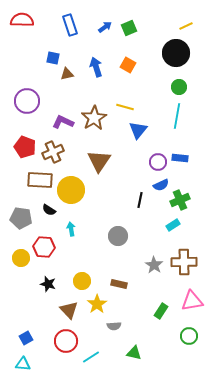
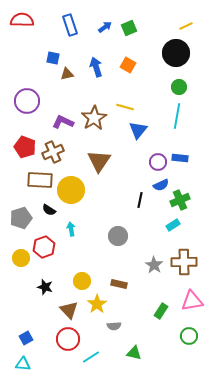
gray pentagon at (21, 218): rotated 25 degrees counterclockwise
red hexagon at (44, 247): rotated 25 degrees counterclockwise
black star at (48, 284): moved 3 px left, 3 px down
red circle at (66, 341): moved 2 px right, 2 px up
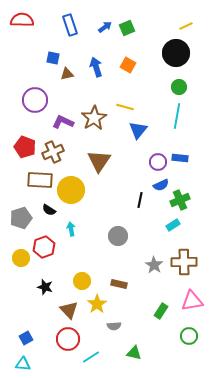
green square at (129, 28): moved 2 px left
purple circle at (27, 101): moved 8 px right, 1 px up
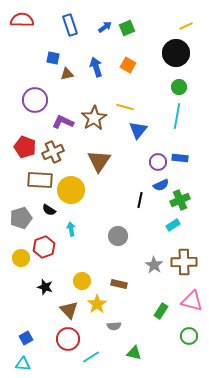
pink triangle at (192, 301): rotated 25 degrees clockwise
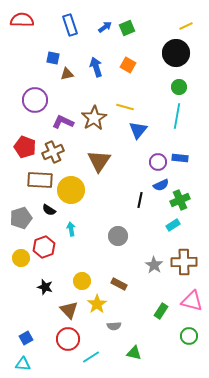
brown rectangle at (119, 284): rotated 14 degrees clockwise
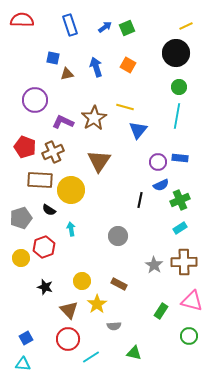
cyan rectangle at (173, 225): moved 7 px right, 3 px down
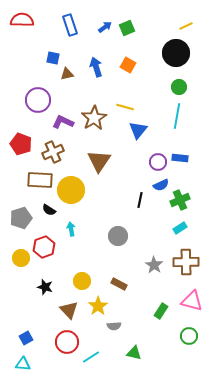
purple circle at (35, 100): moved 3 px right
red pentagon at (25, 147): moved 4 px left, 3 px up
brown cross at (184, 262): moved 2 px right
yellow star at (97, 304): moved 1 px right, 2 px down
red circle at (68, 339): moved 1 px left, 3 px down
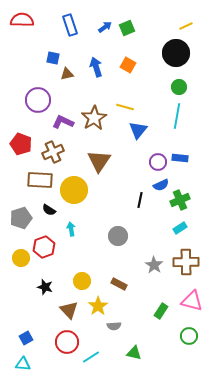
yellow circle at (71, 190): moved 3 px right
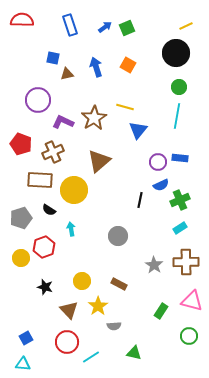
brown triangle at (99, 161): rotated 15 degrees clockwise
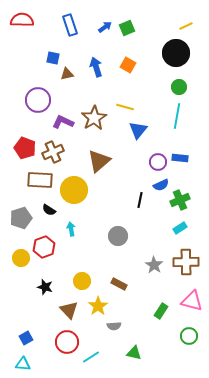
red pentagon at (21, 144): moved 4 px right, 4 px down
